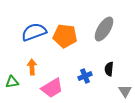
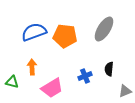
green triangle: rotated 24 degrees clockwise
gray triangle: rotated 40 degrees clockwise
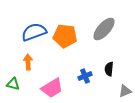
gray ellipse: rotated 10 degrees clockwise
orange arrow: moved 4 px left, 5 px up
green triangle: moved 1 px right, 2 px down
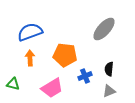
blue semicircle: moved 4 px left
orange pentagon: moved 19 px down
orange arrow: moved 2 px right, 4 px up
gray triangle: moved 16 px left
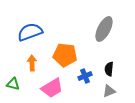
gray ellipse: rotated 15 degrees counterclockwise
orange arrow: moved 2 px right, 5 px down
